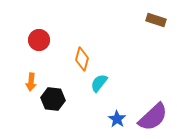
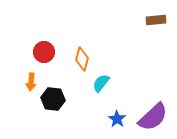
brown rectangle: rotated 24 degrees counterclockwise
red circle: moved 5 px right, 12 px down
cyan semicircle: moved 2 px right
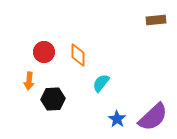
orange diamond: moved 4 px left, 4 px up; rotated 15 degrees counterclockwise
orange arrow: moved 2 px left, 1 px up
black hexagon: rotated 10 degrees counterclockwise
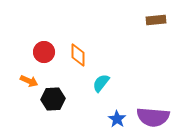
orange arrow: rotated 72 degrees counterclockwise
purple semicircle: rotated 48 degrees clockwise
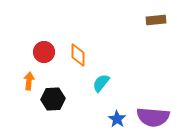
orange arrow: rotated 108 degrees counterclockwise
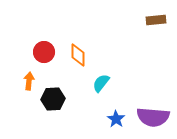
blue star: moved 1 px left
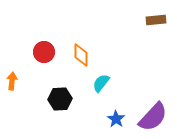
orange diamond: moved 3 px right
orange arrow: moved 17 px left
black hexagon: moved 7 px right
purple semicircle: rotated 52 degrees counterclockwise
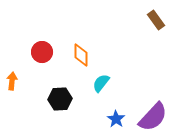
brown rectangle: rotated 60 degrees clockwise
red circle: moved 2 px left
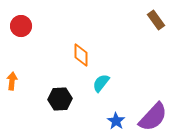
red circle: moved 21 px left, 26 px up
blue star: moved 2 px down
